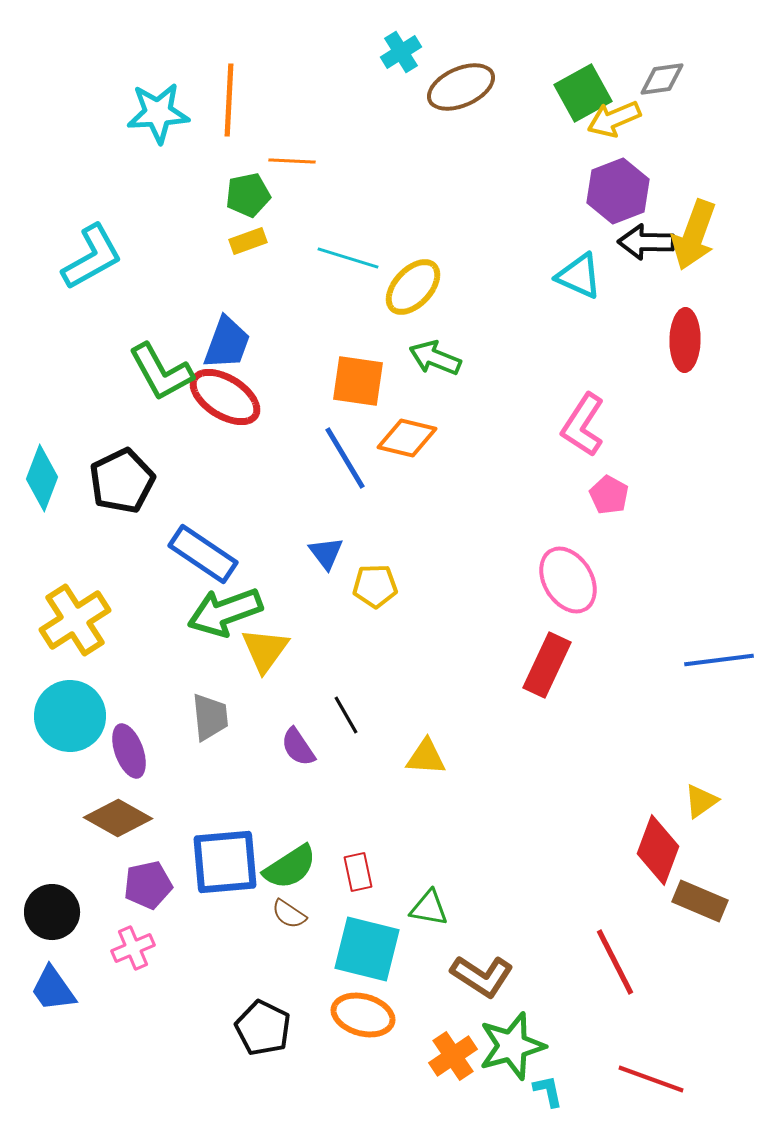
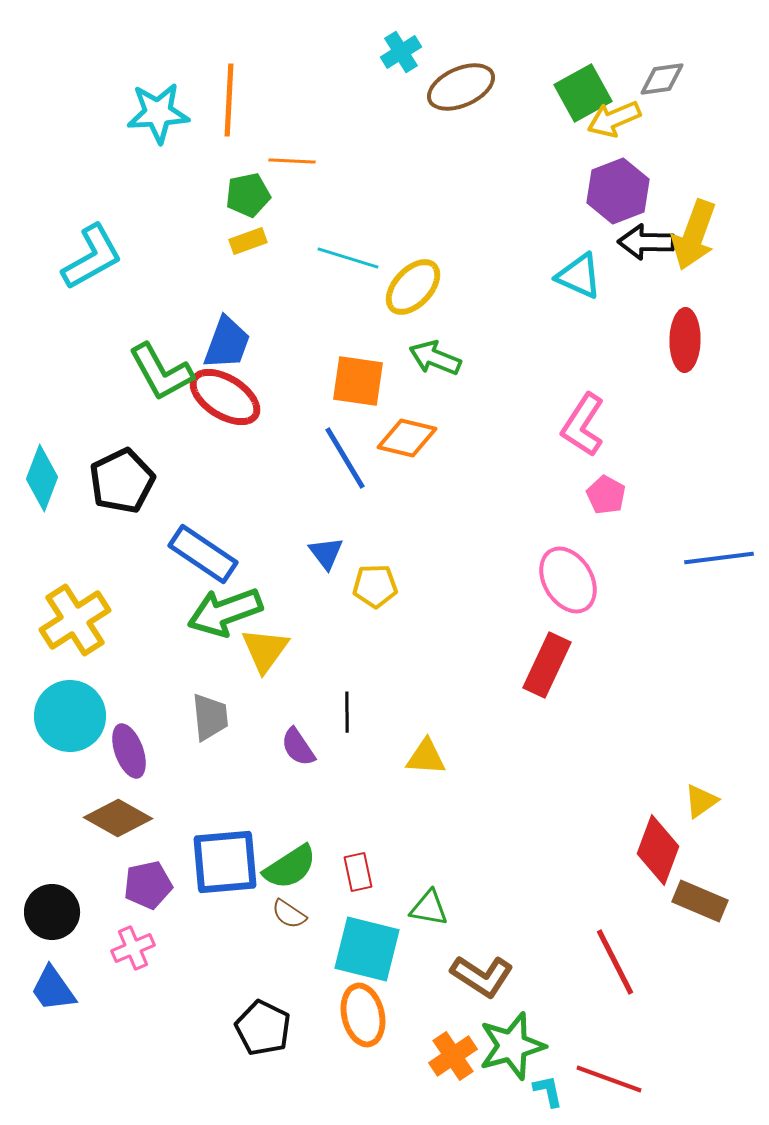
pink pentagon at (609, 495): moved 3 px left
blue line at (719, 660): moved 102 px up
black line at (346, 715): moved 1 px right, 3 px up; rotated 30 degrees clockwise
orange ellipse at (363, 1015): rotated 62 degrees clockwise
red line at (651, 1079): moved 42 px left
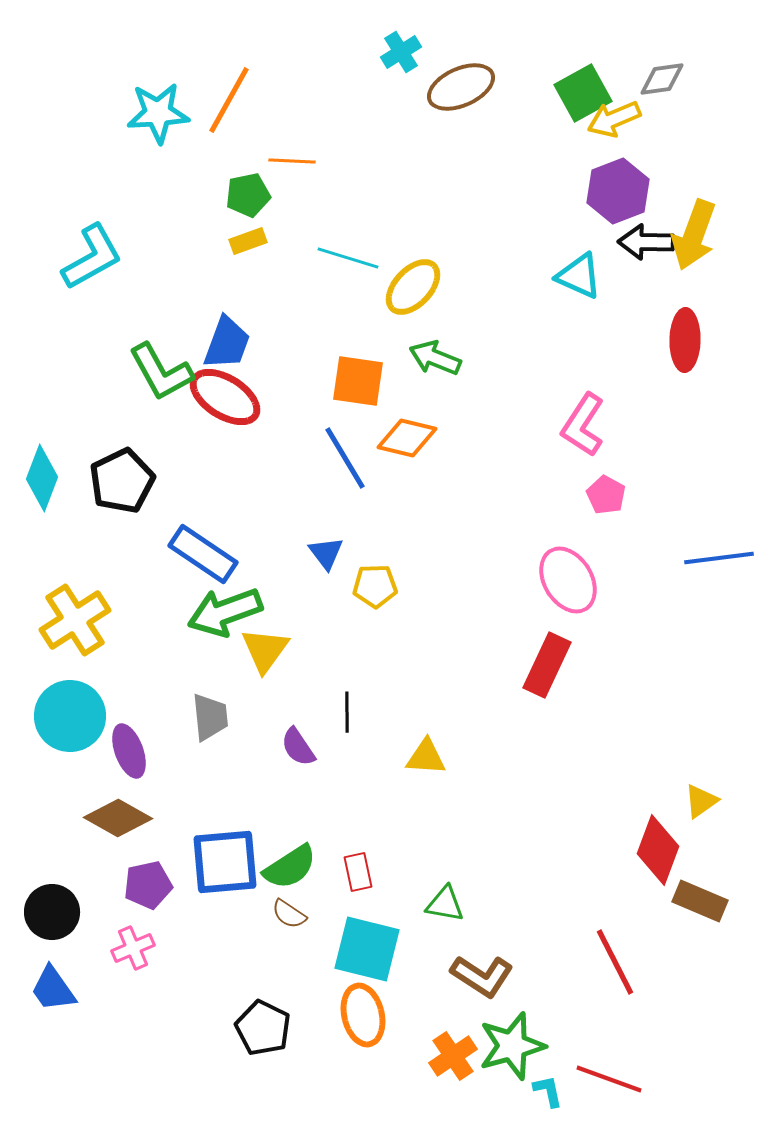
orange line at (229, 100): rotated 26 degrees clockwise
green triangle at (429, 908): moved 16 px right, 4 px up
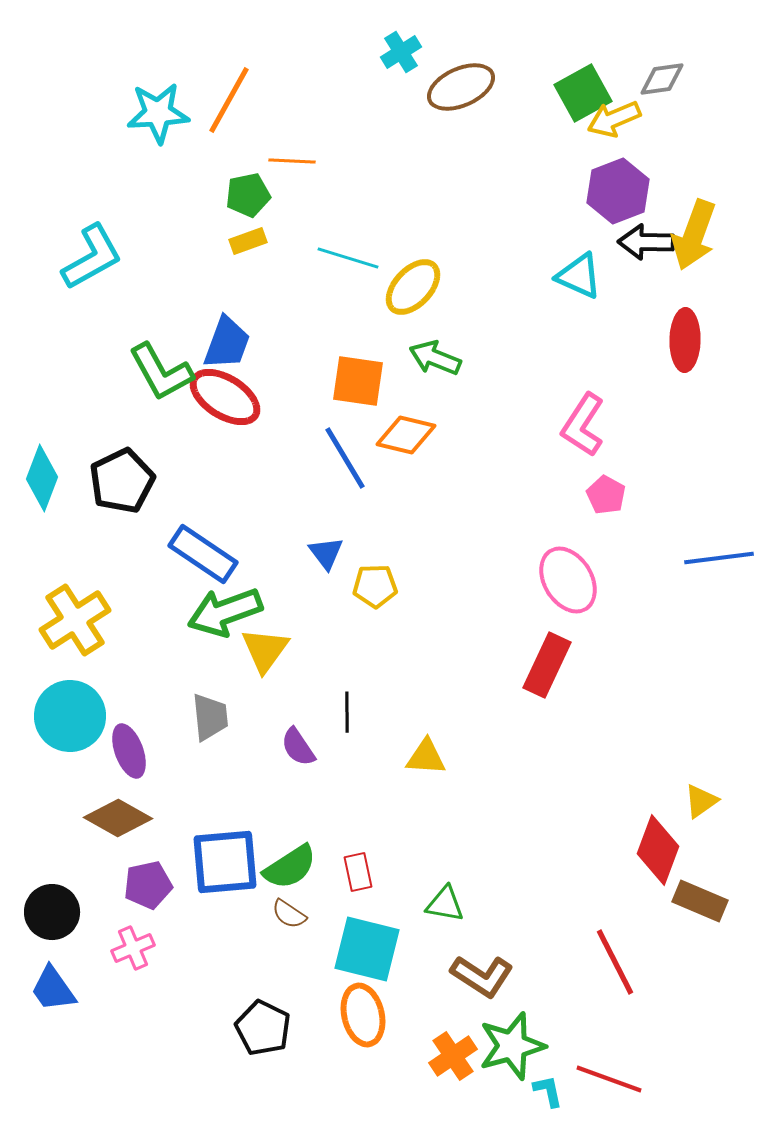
orange diamond at (407, 438): moved 1 px left, 3 px up
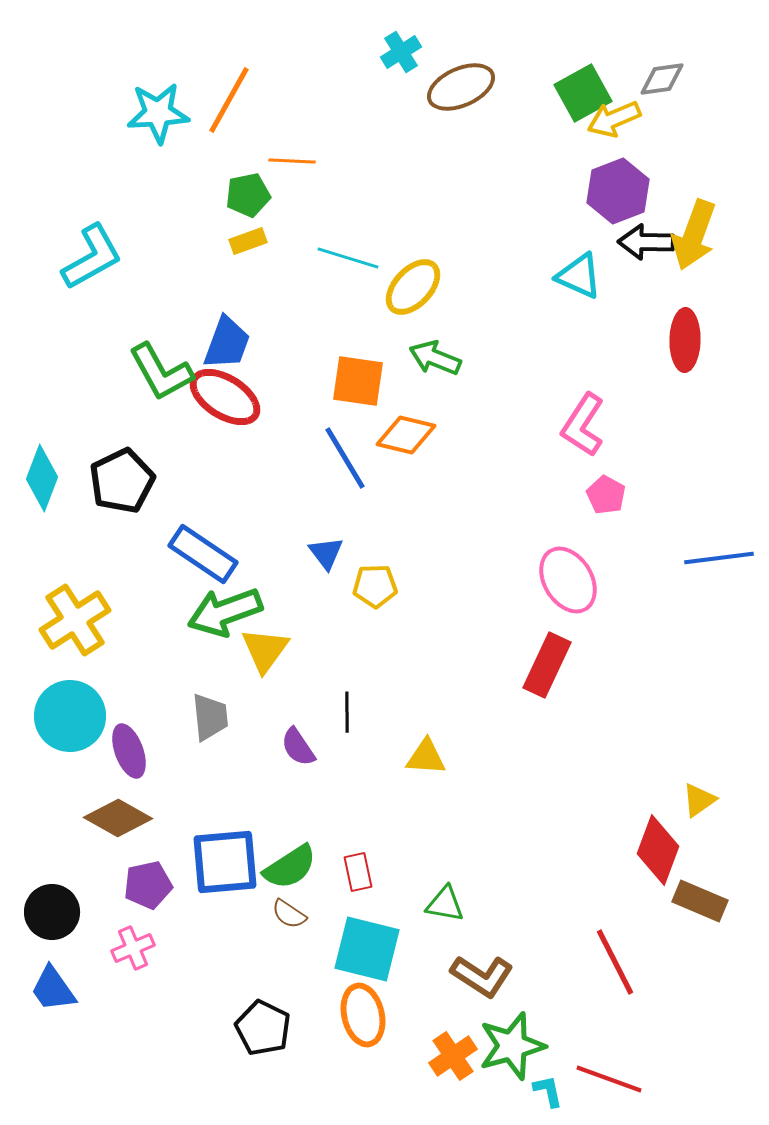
yellow triangle at (701, 801): moved 2 px left, 1 px up
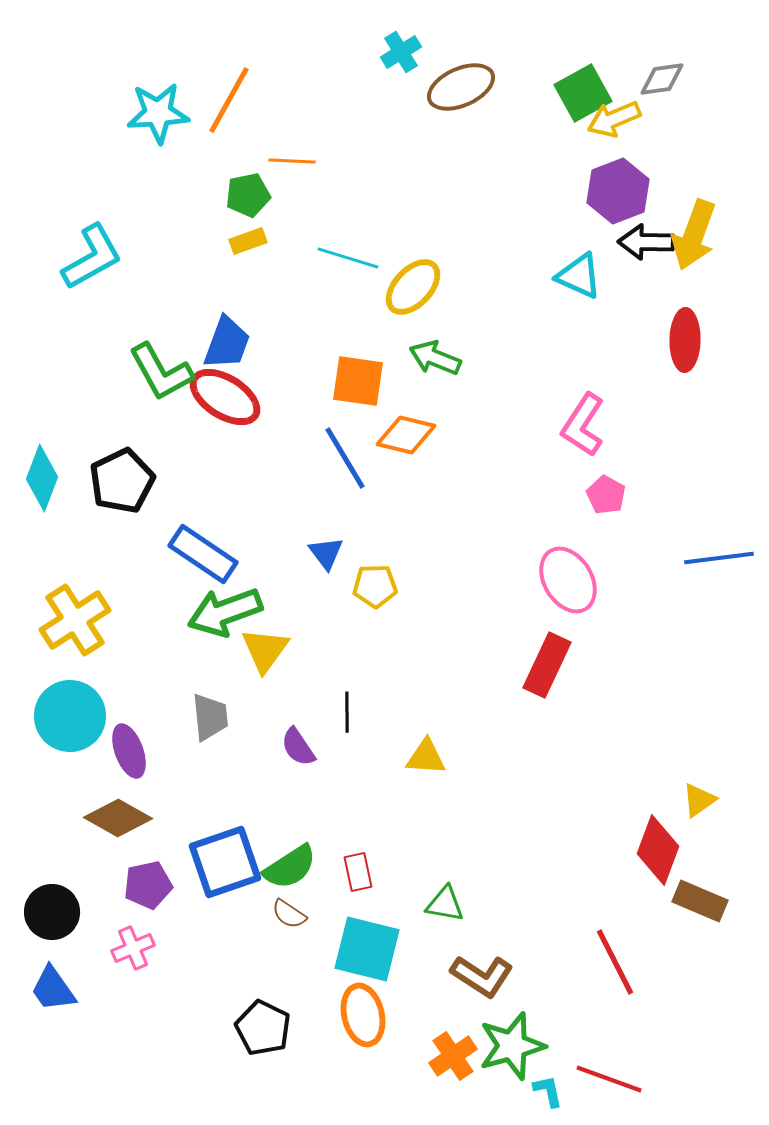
blue square at (225, 862): rotated 14 degrees counterclockwise
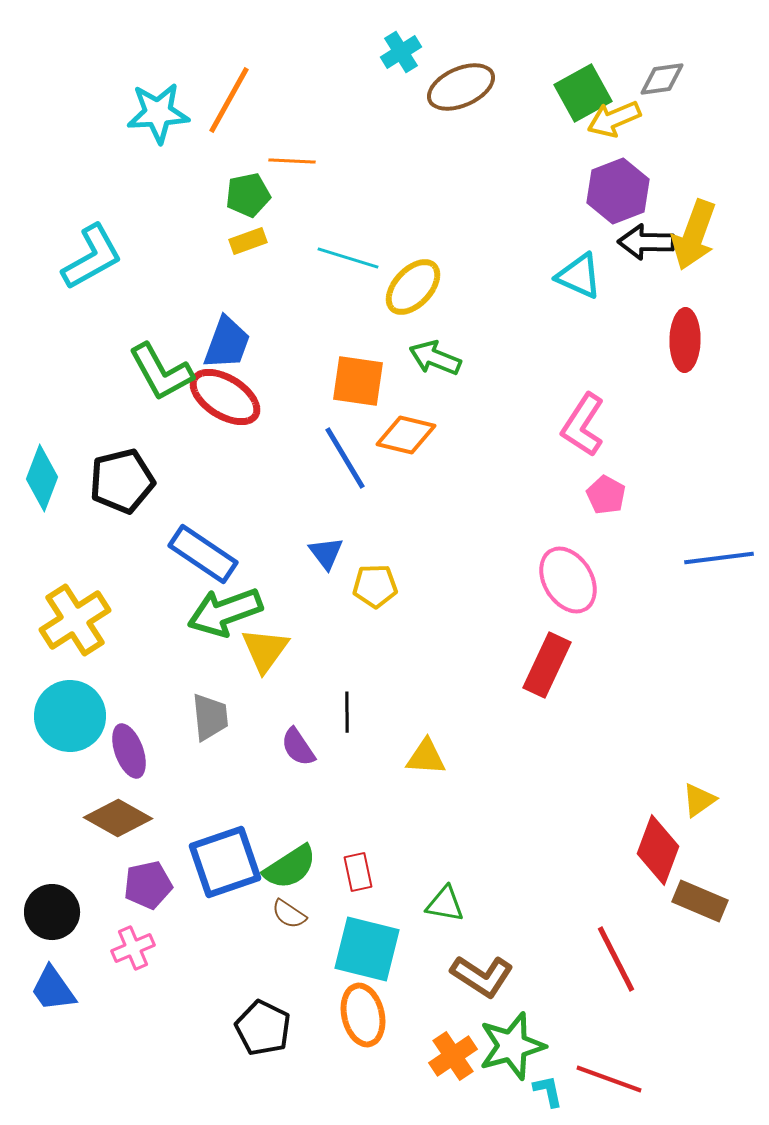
black pentagon at (122, 481): rotated 12 degrees clockwise
red line at (615, 962): moved 1 px right, 3 px up
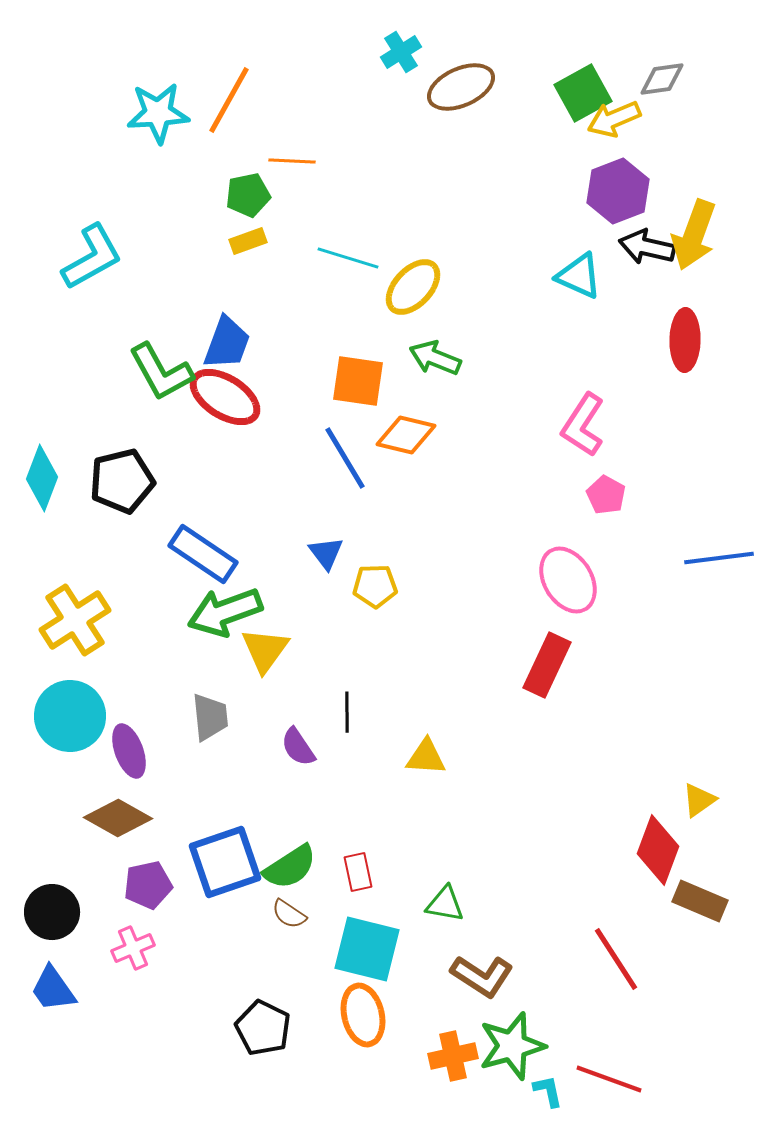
black arrow at (646, 242): moved 1 px right, 5 px down; rotated 12 degrees clockwise
red line at (616, 959): rotated 6 degrees counterclockwise
orange cross at (453, 1056): rotated 21 degrees clockwise
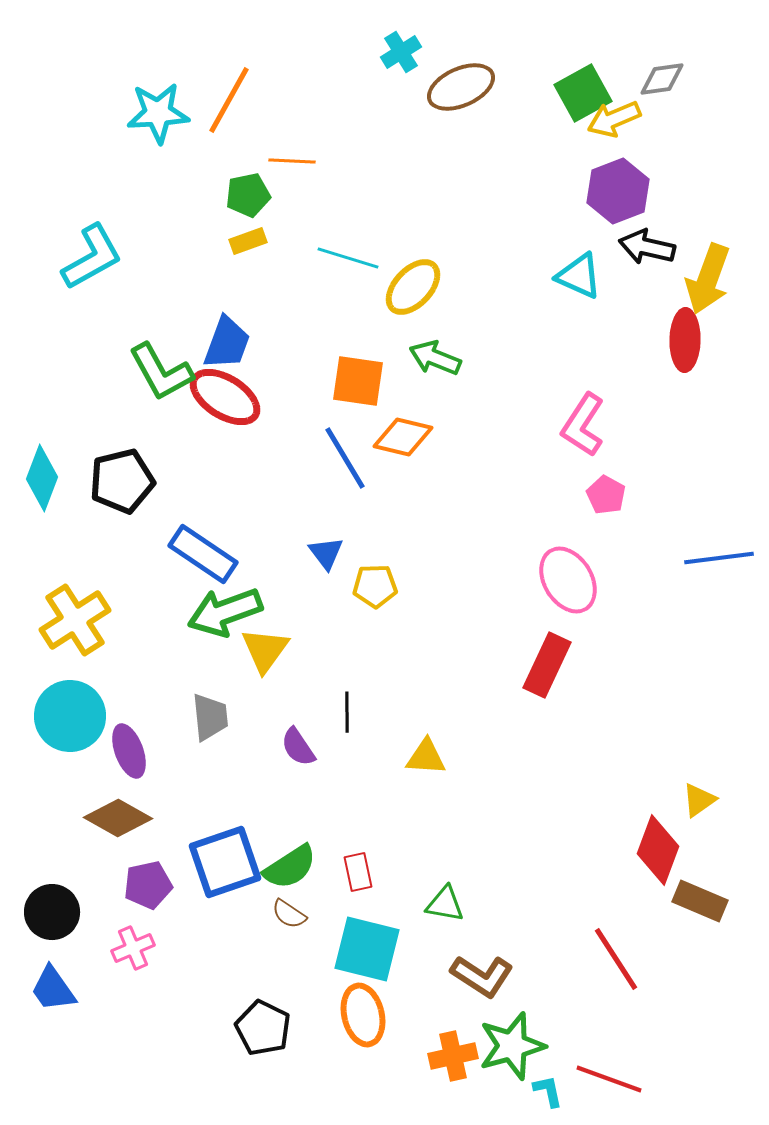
yellow arrow at (694, 235): moved 14 px right, 44 px down
orange diamond at (406, 435): moved 3 px left, 2 px down
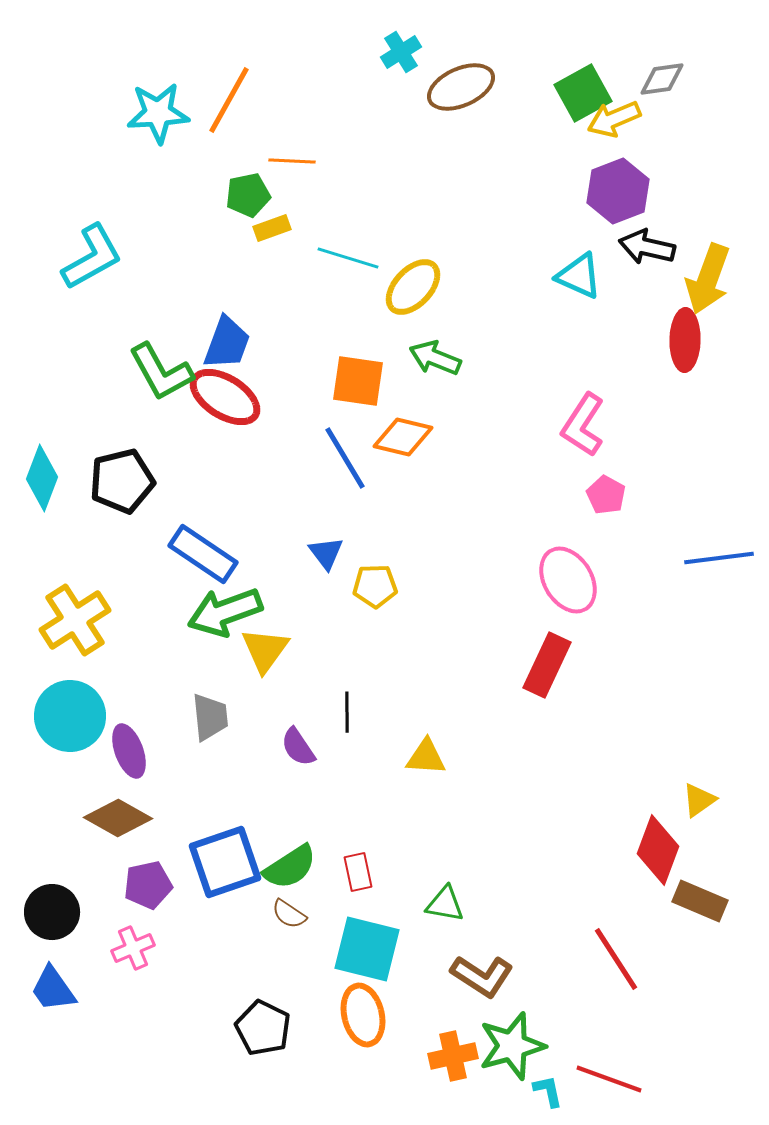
yellow rectangle at (248, 241): moved 24 px right, 13 px up
